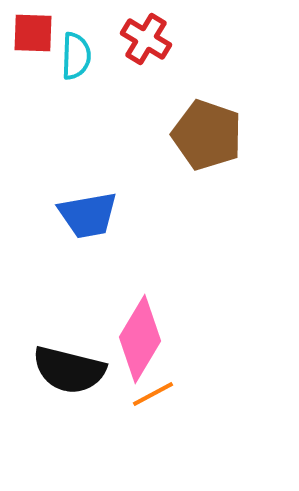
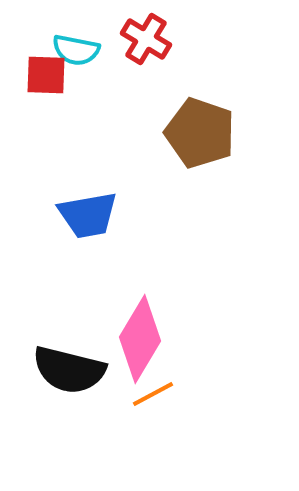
red square: moved 13 px right, 42 px down
cyan semicircle: moved 6 px up; rotated 99 degrees clockwise
brown pentagon: moved 7 px left, 2 px up
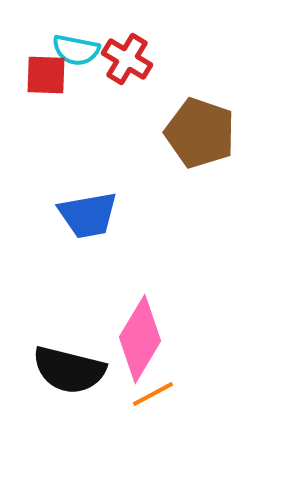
red cross: moved 19 px left, 20 px down
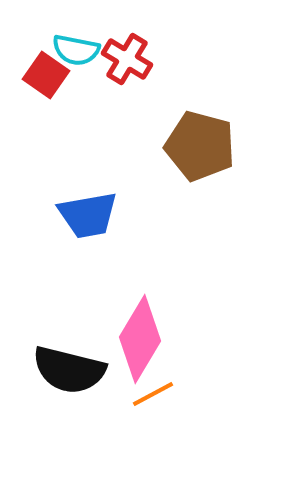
red square: rotated 33 degrees clockwise
brown pentagon: moved 13 px down; rotated 4 degrees counterclockwise
